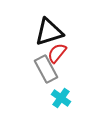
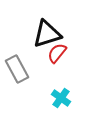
black triangle: moved 2 px left, 2 px down
gray rectangle: moved 29 px left
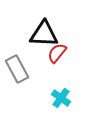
black triangle: moved 3 px left; rotated 20 degrees clockwise
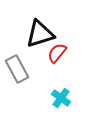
black triangle: moved 4 px left; rotated 20 degrees counterclockwise
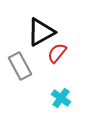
black triangle: moved 1 px right, 2 px up; rotated 12 degrees counterclockwise
gray rectangle: moved 3 px right, 3 px up
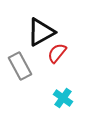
cyan cross: moved 2 px right
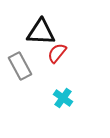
black triangle: rotated 32 degrees clockwise
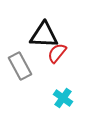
black triangle: moved 3 px right, 3 px down
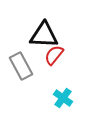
red semicircle: moved 3 px left, 2 px down
gray rectangle: moved 1 px right
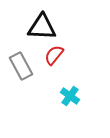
black triangle: moved 2 px left, 8 px up
cyan cross: moved 7 px right, 2 px up
